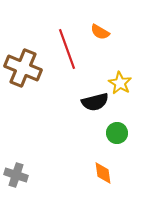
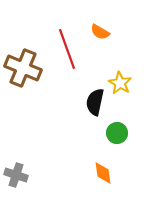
black semicircle: rotated 116 degrees clockwise
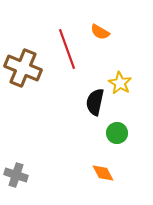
orange diamond: rotated 20 degrees counterclockwise
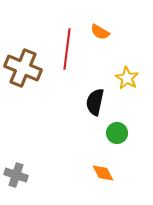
red line: rotated 27 degrees clockwise
yellow star: moved 7 px right, 5 px up
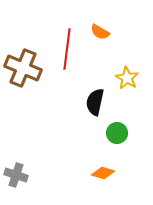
orange diamond: rotated 45 degrees counterclockwise
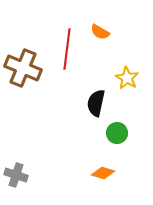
black semicircle: moved 1 px right, 1 px down
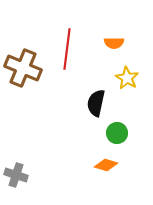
orange semicircle: moved 14 px right, 11 px down; rotated 30 degrees counterclockwise
orange diamond: moved 3 px right, 8 px up
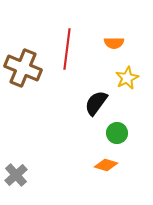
yellow star: rotated 15 degrees clockwise
black semicircle: rotated 24 degrees clockwise
gray cross: rotated 30 degrees clockwise
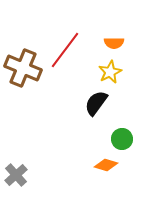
red line: moved 2 px left, 1 px down; rotated 30 degrees clockwise
yellow star: moved 17 px left, 6 px up
green circle: moved 5 px right, 6 px down
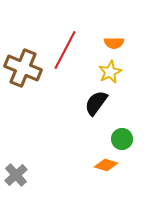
red line: rotated 9 degrees counterclockwise
